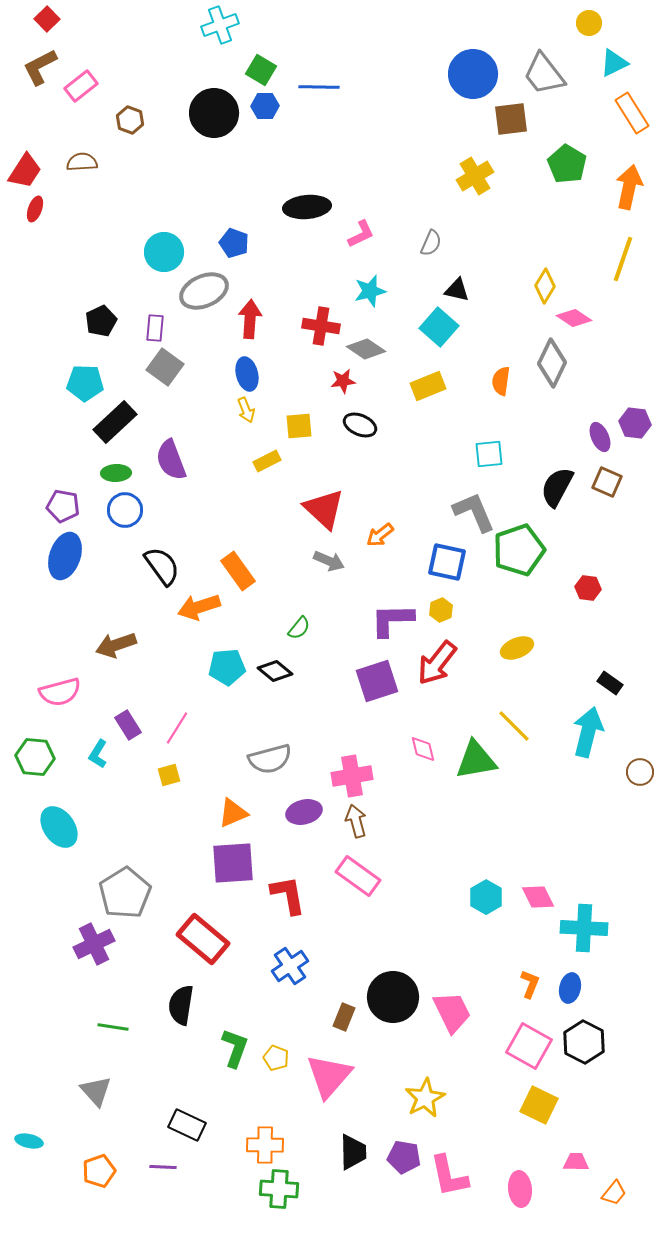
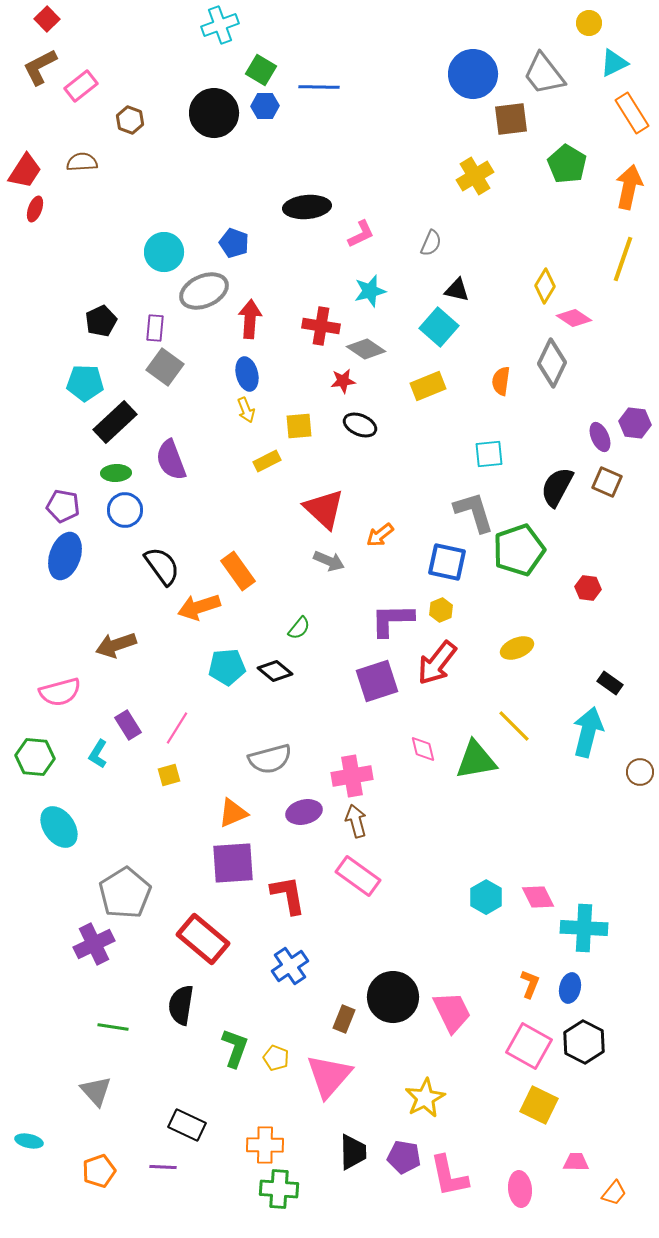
gray L-shape at (474, 512): rotated 6 degrees clockwise
brown rectangle at (344, 1017): moved 2 px down
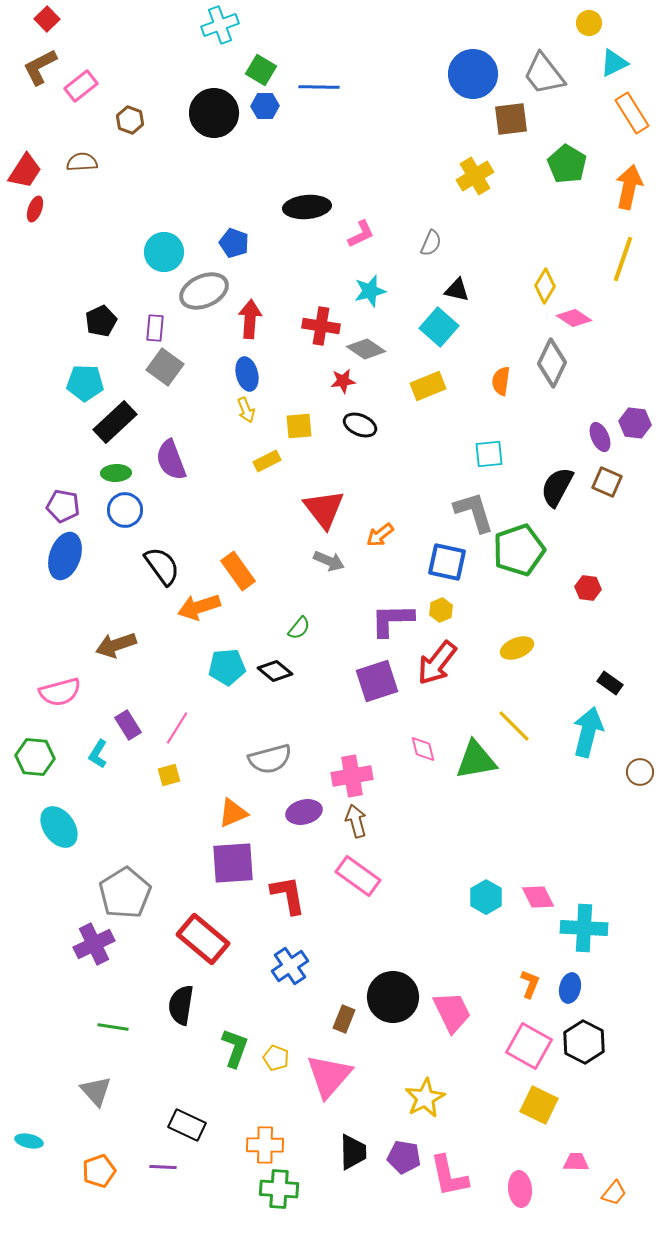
red triangle at (324, 509): rotated 9 degrees clockwise
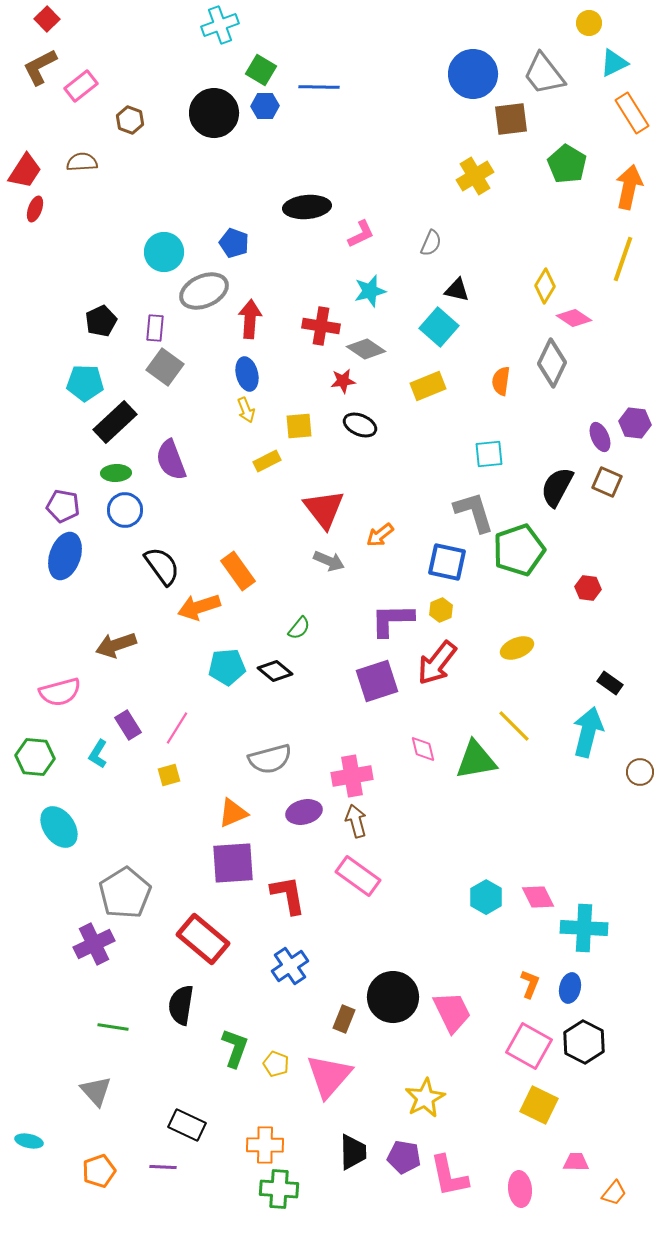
yellow pentagon at (276, 1058): moved 6 px down
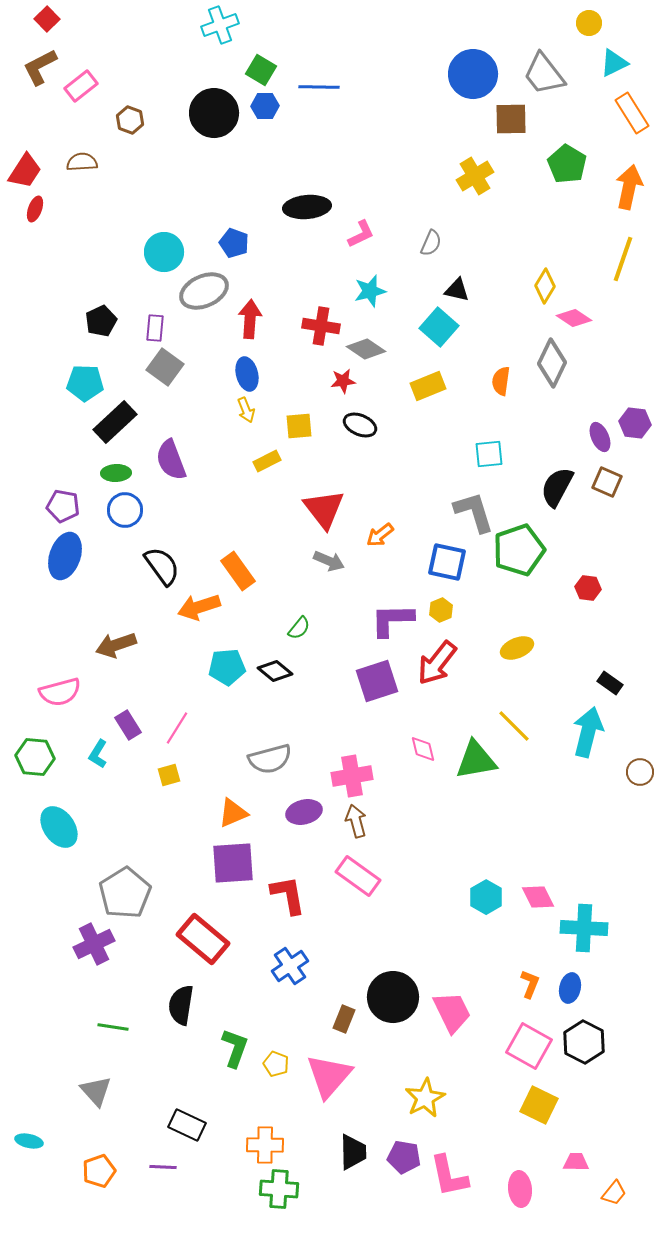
brown square at (511, 119): rotated 6 degrees clockwise
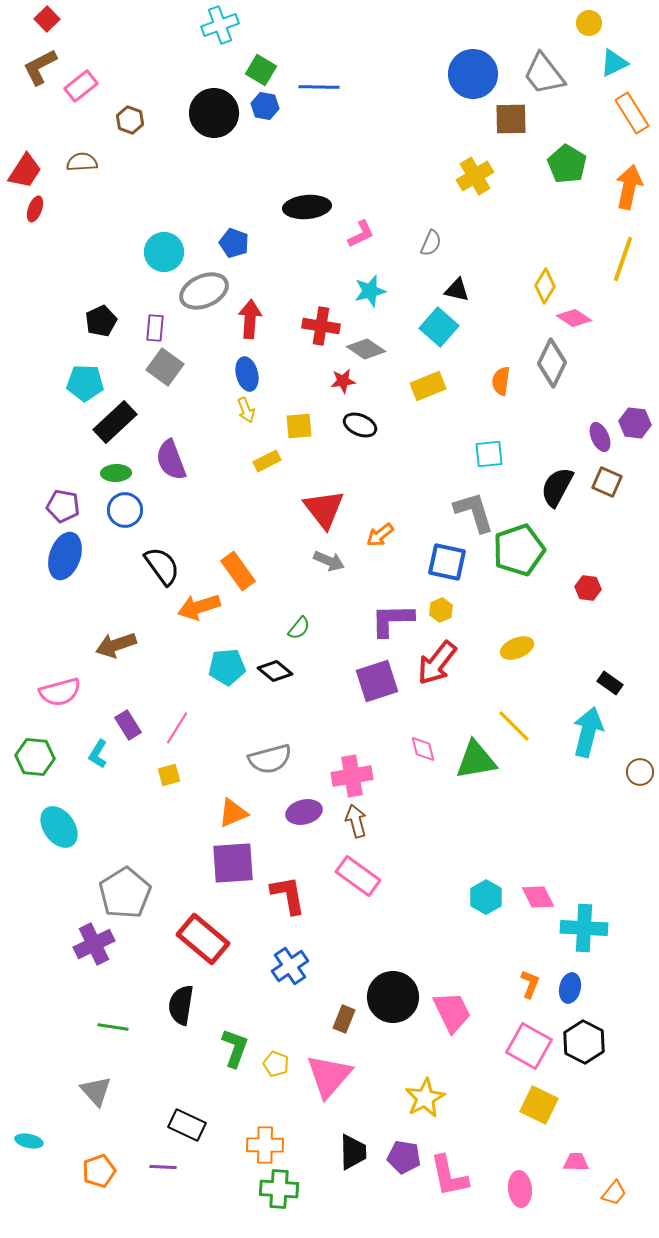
blue hexagon at (265, 106): rotated 12 degrees clockwise
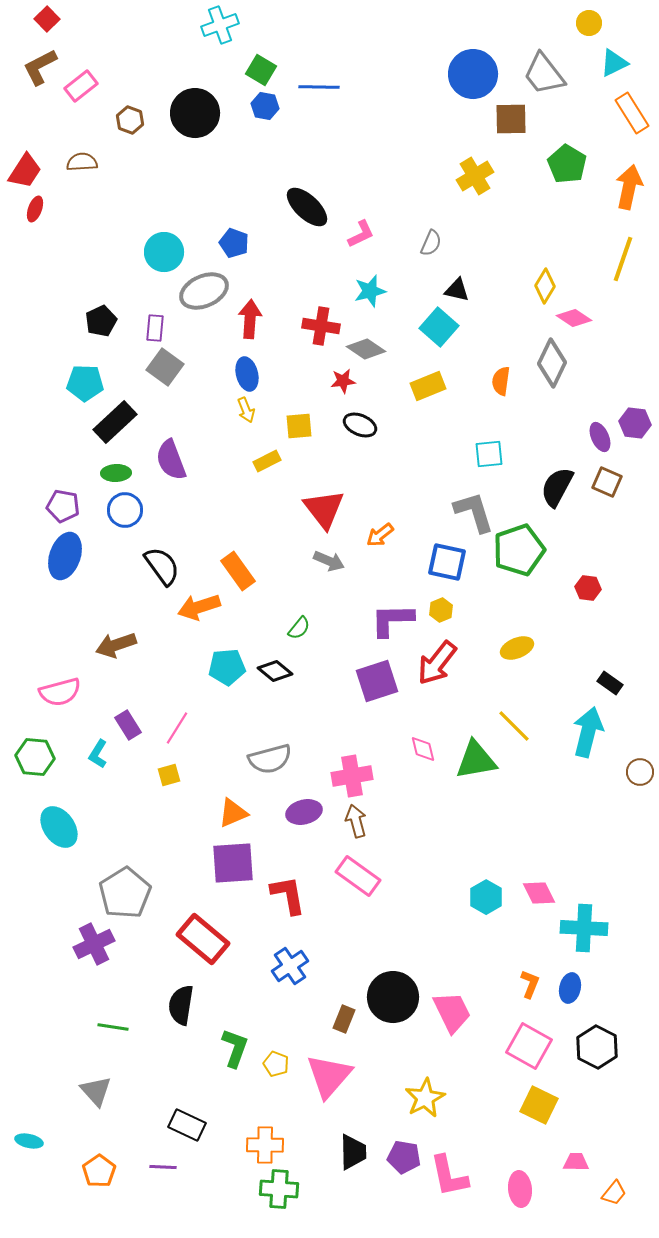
black circle at (214, 113): moved 19 px left
black ellipse at (307, 207): rotated 48 degrees clockwise
pink diamond at (538, 897): moved 1 px right, 4 px up
black hexagon at (584, 1042): moved 13 px right, 5 px down
orange pentagon at (99, 1171): rotated 16 degrees counterclockwise
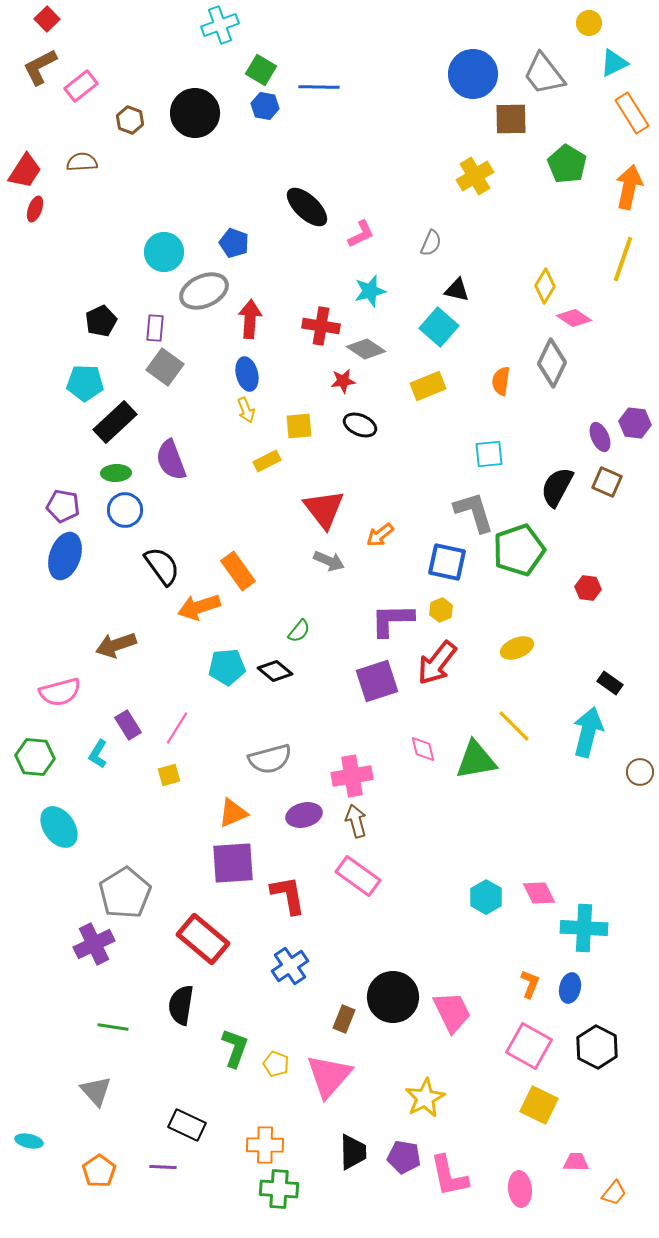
green semicircle at (299, 628): moved 3 px down
purple ellipse at (304, 812): moved 3 px down
